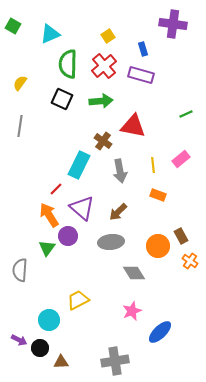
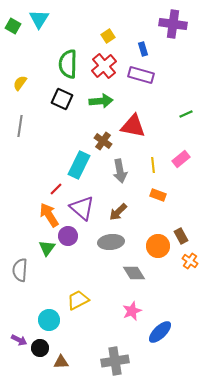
cyan triangle: moved 11 px left, 15 px up; rotated 35 degrees counterclockwise
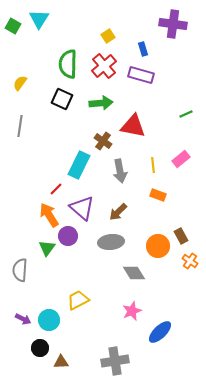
green arrow: moved 2 px down
purple arrow: moved 4 px right, 21 px up
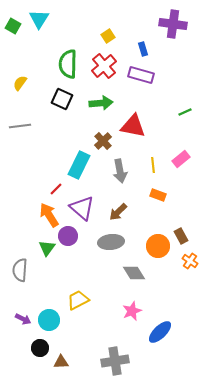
green line: moved 1 px left, 2 px up
gray line: rotated 75 degrees clockwise
brown cross: rotated 12 degrees clockwise
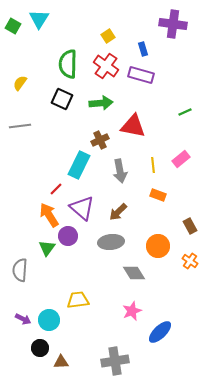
red cross: moved 2 px right; rotated 15 degrees counterclockwise
brown cross: moved 3 px left, 1 px up; rotated 18 degrees clockwise
brown rectangle: moved 9 px right, 10 px up
yellow trapezoid: rotated 20 degrees clockwise
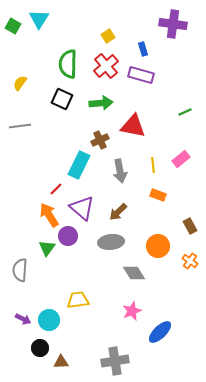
red cross: rotated 15 degrees clockwise
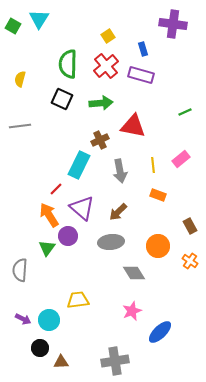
yellow semicircle: moved 4 px up; rotated 21 degrees counterclockwise
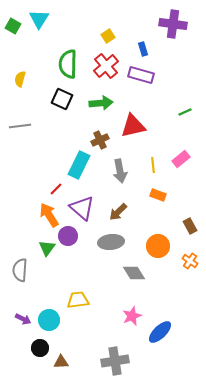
red triangle: rotated 24 degrees counterclockwise
pink star: moved 5 px down
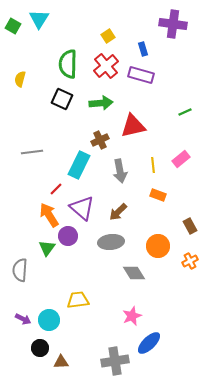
gray line: moved 12 px right, 26 px down
orange cross: rotated 28 degrees clockwise
blue ellipse: moved 11 px left, 11 px down
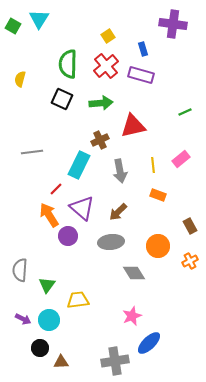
green triangle: moved 37 px down
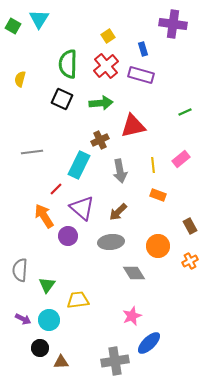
orange arrow: moved 5 px left, 1 px down
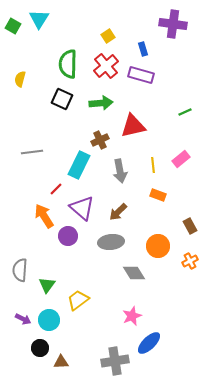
yellow trapezoid: rotated 30 degrees counterclockwise
